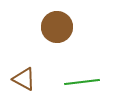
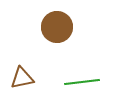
brown triangle: moved 2 px left, 1 px up; rotated 40 degrees counterclockwise
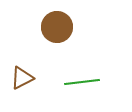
brown triangle: rotated 15 degrees counterclockwise
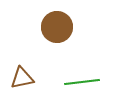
brown triangle: rotated 15 degrees clockwise
